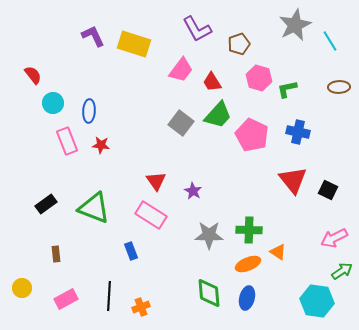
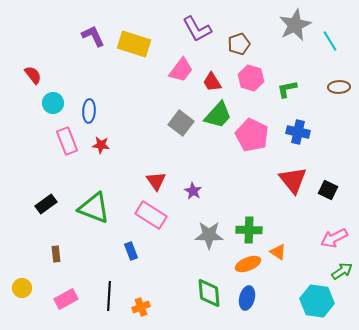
pink hexagon at (259, 78): moved 8 px left
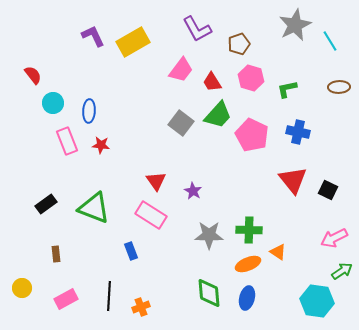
yellow rectangle at (134, 44): moved 1 px left, 2 px up; rotated 48 degrees counterclockwise
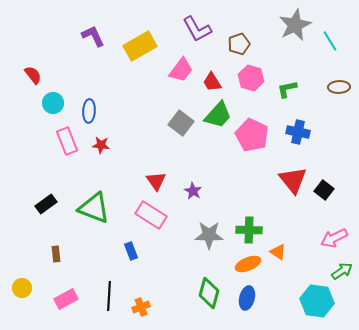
yellow rectangle at (133, 42): moved 7 px right, 4 px down
black square at (328, 190): moved 4 px left; rotated 12 degrees clockwise
green diamond at (209, 293): rotated 20 degrees clockwise
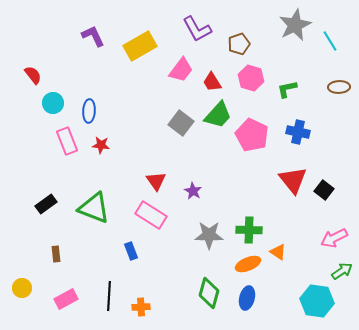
orange cross at (141, 307): rotated 18 degrees clockwise
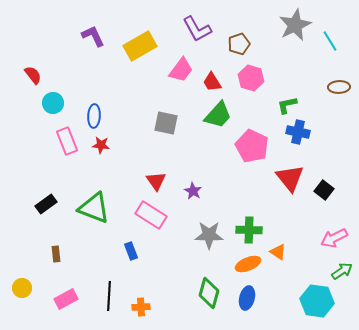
green L-shape at (287, 89): moved 16 px down
blue ellipse at (89, 111): moved 5 px right, 5 px down
gray square at (181, 123): moved 15 px left; rotated 25 degrees counterclockwise
pink pentagon at (252, 135): moved 11 px down
red triangle at (293, 180): moved 3 px left, 2 px up
